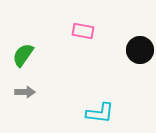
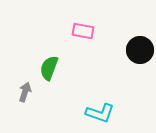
green semicircle: moved 26 px right, 13 px down; rotated 15 degrees counterclockwise
gray arrow: rotated 72 degrees counterclockwise
cyan L-shape: rotated 12 degrees clockwise
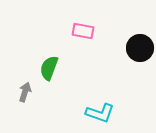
black circle: moved 2 px up
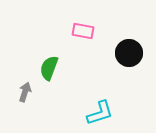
black circle: moved 11 px left, 5 px down
cyan L-shape: rotated 36 degrees counterclockwise
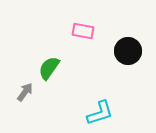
black circle: moved 1 px left, 2 px up
green semicircle: rotated 15 degrees clockwise
gray arrow: rotated 18 degrees clockwise
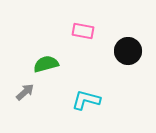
green semicircle: moved 3 px left, 4 px up; rotated 40 degrees clockwise
gray arrow: rotated 12 degrees clockwise
cyan L-shape: moved 14 px left, 13 px up; rotated 148 degrees counterclockwise
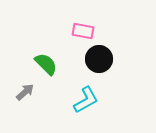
black circle: moved 29 px left, 8 px down
green semicircle: rotated 60 degrees clockwise
cyan L-shape: rotated 136 degrees clockwise
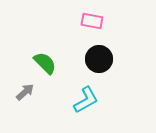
pink rectangle: moved 9 px right, 10 px up
green semicircle: moved 1 px left, 1 px up
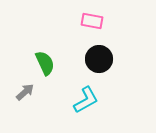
green semicircle: rotated 20 degrees clockwise
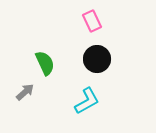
pink rectangle: rotated 55 degrees clockwise
black circle: moved 2 px left
cyan L-shape: moved 1 px right, 1 px down
